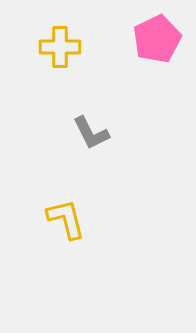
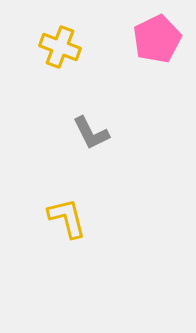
yellow cross: rotated 21 degrees clockwise
yellow L-shape: moved 1 px right, 1 px up
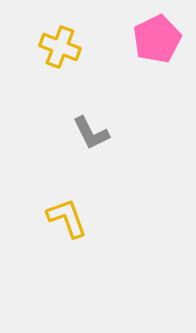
yellow L-shape: rotated 6 degrees counterclockwise
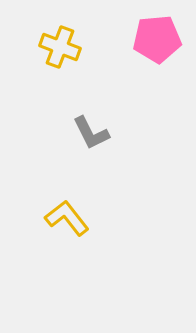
pink pentagon: rotated 21 degrees clockwise
yellow L-shape: rotated 18 degrees counterclockwise
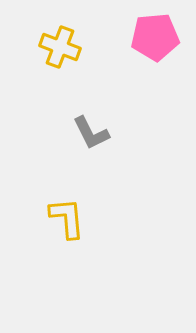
pink pentagon: moved 2 px left, 2 px up
yellow L-shape: rotated 33 degrees clockwise
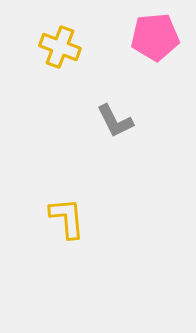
gray L-shape: moved 24 px right, 12 px up
